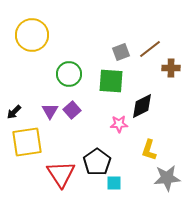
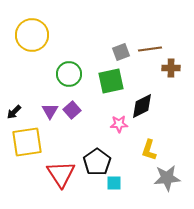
brown line: rotated 30 degrees clockwise
green square: rotated 16 degrees counterclockwise
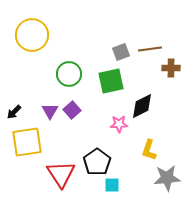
cyan square: moved 2 px left, 2 px down
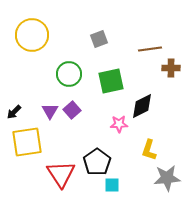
gray square: moved 22 px left, 13 px up
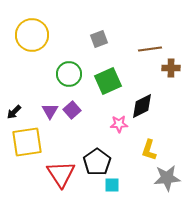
green square: moved 3 px left; rotated 12 degrees counterclockwise
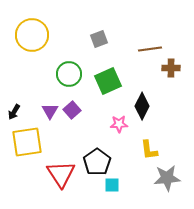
black diamond: rotated 36 degrees counterclockwise
black arrow: rotated 14 degrees counterclockwise
yellow L-shape: rotated 25 degrees counterclockwise
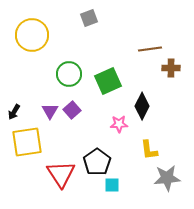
gray square: moved 10 px left, 21 px up
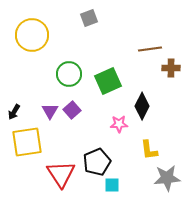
black pentagon: rotated 12 degrees clockwise
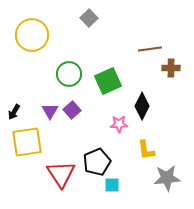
gray square: rotated 24 degrees counterclockwise
yellow L-shape: moved 3 px left
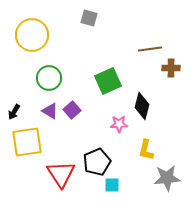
gray square: rotated 30 degrees counterclockwise
green circle: moved 20 px left, 4 px down
black diamond: rotated 12 degrees counterclockwise
purple triangle: rotated 30 degrees counterclockwise
yellow L-shape: rotated 20 degrees clockwise
